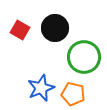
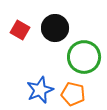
blue star: moved 1 px left, 2 px down
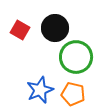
green circle: moved 8 px left
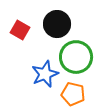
black circle: moved 2 px right, 4 px up
blue star: moved 5 px right, 16 px up
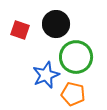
black circle: moved 1 px left
red square: rotated 12 degrees counterclockwise
blue star: moved 1 px right, 1 px down
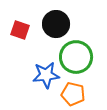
blue star: rotated 16 degrees clockwise
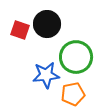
black circle: moved 9 px left
orange pentagon: rotated 25 degrees counterclockwise
